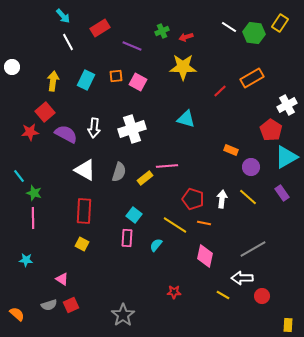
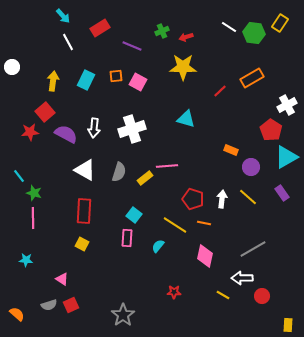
cyan semicircle at (156, 245): moved 2 px right, 1 px down
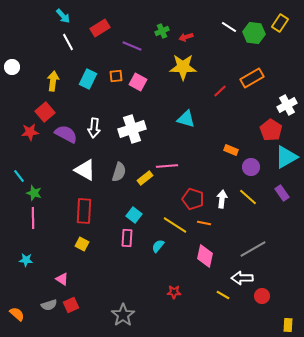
cyan rectangle at (86, 80): moved 2 px right, 1 px up
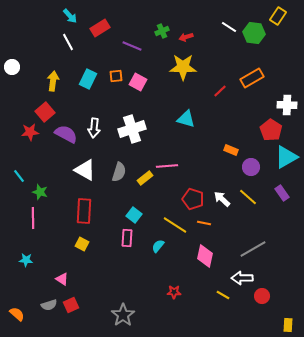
cyan arrow at (63, 16): moved 7 px right
yellow rectangle at (280, 23): moved 2 px left, 7 px up
white cross at (287, 105): rotated 30 degrees clockwise
green star at (34, 193): moved 6 px right, 1 px up
white arrow at (222, 199): rotated 54 degrees counterclockwise
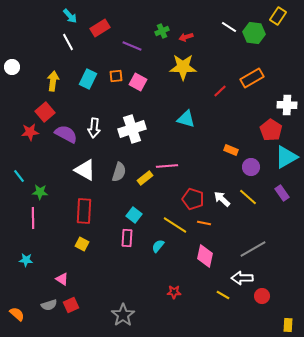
green star at (40, 192): rotated 14 degrees counterclockwise
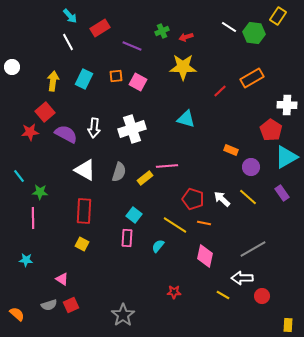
cyan rectangle at (88, 79): moved 4 px left
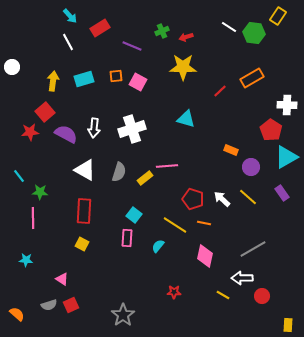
cyan rectangle at (84, 79): rotated 48 degrees clockwise
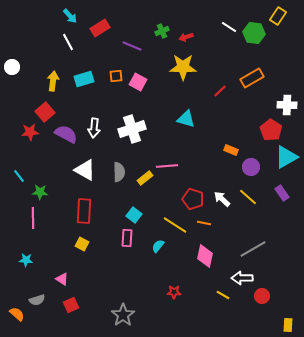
gray semicircle at (119, 172): rotated 18 degrees counterclockwise
gray semicircle at (49, 305): moved 12 px left, 5 px up
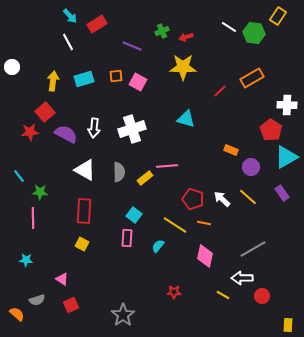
red rectangle at (100, 28): moved 3 px left, 4 px up
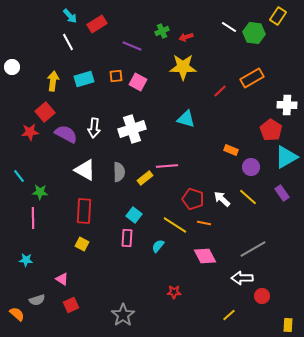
pink diamond at (205, 256): rotated 40 degrees counterclockwise
yellow line at (223, 295): moved 6 px right, 20 px down; rotated 72 degrees counterclockwise
